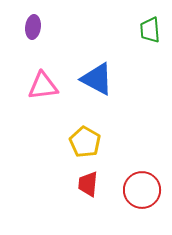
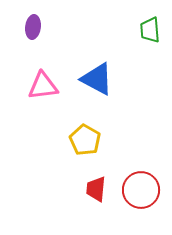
yellow pentagon: moved 2 px up
red trapezoid: moved 8 px right, 5 px down
red circle: moved 1 px left
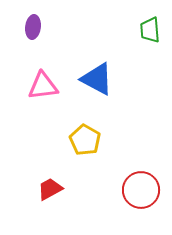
red trapezoid: moved 46 px left; rotated 56 degrees clockwise
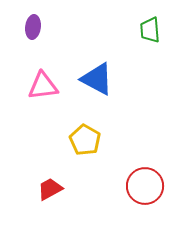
red circle: moved 4 px right, 4 px up
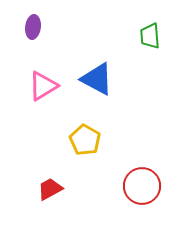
green trapezoid: moved 6 px down
pink triangle: rotated 24 degrees counterclockwise
red circle: moved 3 px left
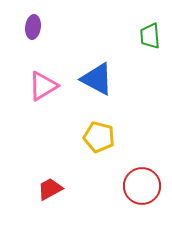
yellow pentagon: moved 14 px right, 3 px up; rotated 16 degrees counterclockwise
